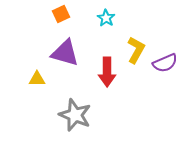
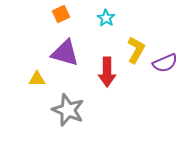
gray star: moved 7 px left, 5 px up
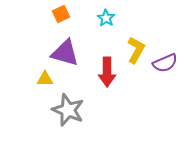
yellow triangle: moved 8 px right
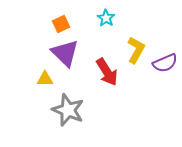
orange square: moved 10 px down
purple triangle: rotated 28 degrees clockwise
red arrow: rotated 32 degrees counterclockwise
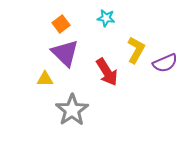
cyan star: rotated 24 degrees counterclockwise
orange square: rotated 12 degrees counterclockwise
gray star: moved 4 px right; rotated 16 degrees clockwise
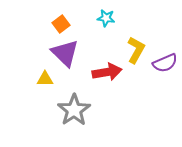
red arrow: rotated 68 degrees counterclockwise
gray star: moved 2 px right
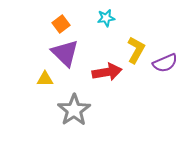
cyan star: rotated 18 degrees counterclockwise
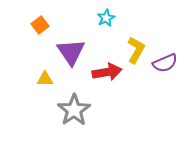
cyan star: rotated 18 degrees counterclockwise
orange square: moved 21 px left, 1 px down
purple triangle: moved 6 px right, 1 px up; rotated 12 degrees clockwise
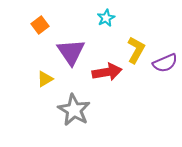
yellow triangle: rotated 30 degrees counterclockwise
gray star: rotated 8 degrees counterclockwise
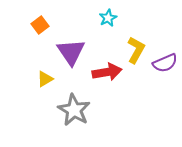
cyan star: moved 2 px right
